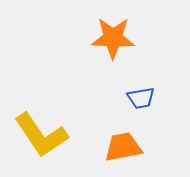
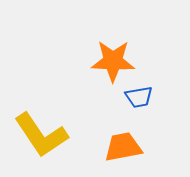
orange star: moved 23 px down
blue trapezoid: moved 2 px left, 1 px up
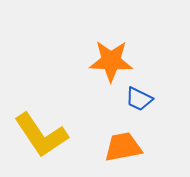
orange star: moved 2 px left
blue trapezoid: moved 2 px down; rotated 36 degrees clockwise
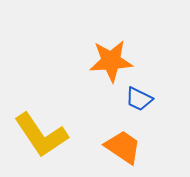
orange star: rotated 6 degrees counterclockwise
orange trapezoid: rotated 45 degrees clockwise
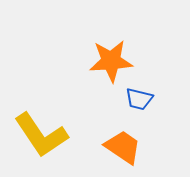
blue trapezoid: rotated 12 degrees counterclockwise
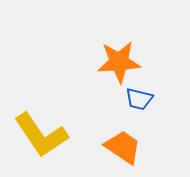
orange star: moved 8 px right, 1 px down
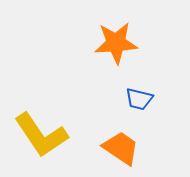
orange star: moved 3 px left, 19 px up
orange trapezoid: moved 2 px left, 1 px down
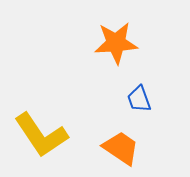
blue trapezoid: rotated 56 degrees clockwise
